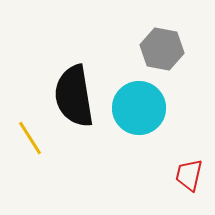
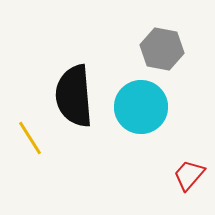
black semicircle: rotated 4 degrees clockwise
cyan circle: moved 2 px right, 1 px up
red trapezoid: rotated 28 degrees clockwise
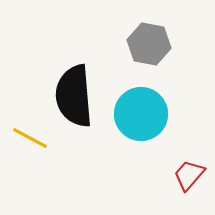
gray hexagon: moved 13 px left, 5 px up
cyan circle: moved 7 px down
yellow line: rotated 30 degrees counterclockwise
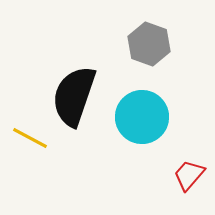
gray hexagon: rotated 9 degrees clockwise
black semicircle: rotated 24 degrees clockwise
cyan circle: moved 1 px right, 3 px down
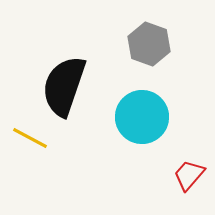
black semicircle: moved 10 px left, 10 px up
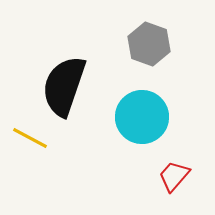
red trapezoid: moved 15 px left, 1 px down
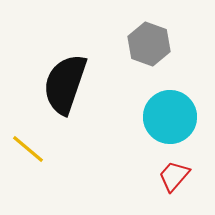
black semicircle: moved 1 px right, 2 px up
cyan circle: moved 28 px right
yellow line: moved 2 px left, 11 px down; rotated 12 degrees clockwise
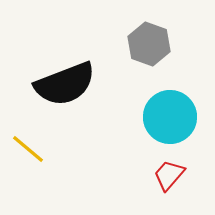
black semicircle: rotated 130 degrees counterclockwise
red trapezoid: moved 5 px left, 1 px up
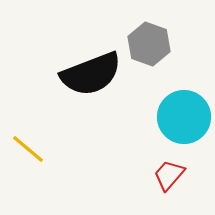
black semicircle: moved 26 px right, 10 px up
cyan circle: moved 14 px right
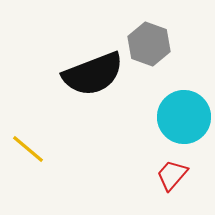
black semicircle: moved 2 px right
red trapezoid: moved 3 px right
